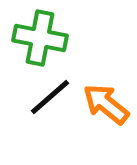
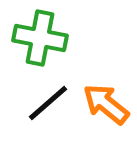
black line: moved 2 px left, 6 px down
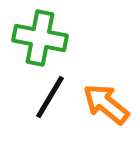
black line: moved 2 px right, 6 px up; rotated 18 degrees counterclockwise
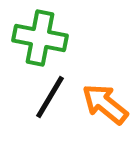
orange arrow: moved 1 px left
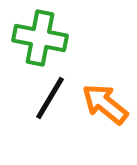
black line: moved 1 px down
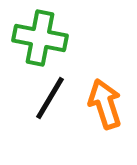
orange arrow: rotated 33 degrees clockwise
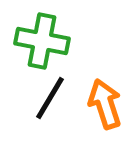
green cross: moved 2 px right, 3 px down
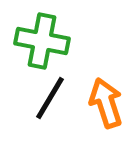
orange arrow: moved 1 px right, 1 px up
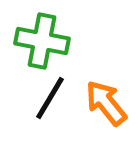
orange arrow: rotated 21 degrees counterclockwise
